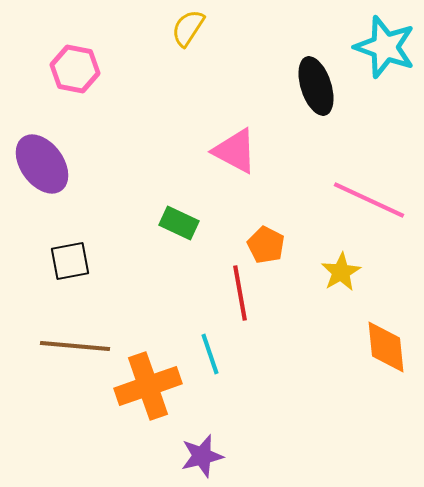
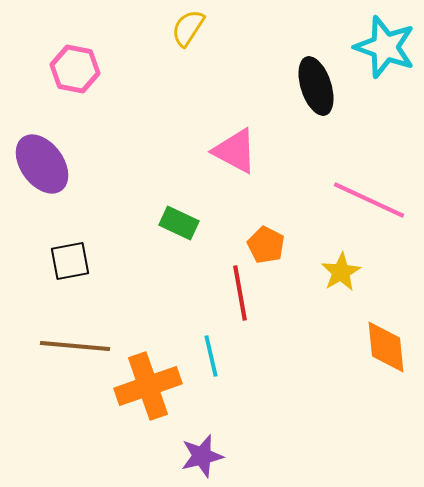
cyan line: moved 1 px right, 2 px down; rotated 6 degrees clockwise
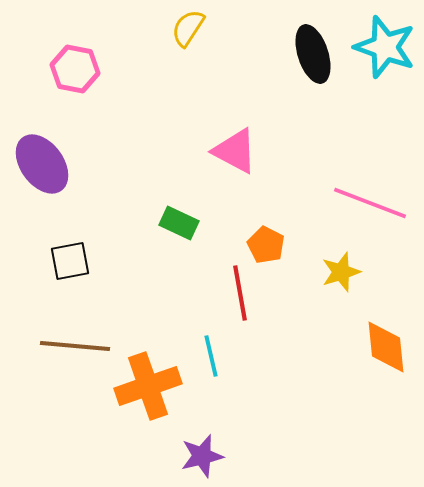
black ellipse: moved 3 px left, 32 px up
pink line: moved 1 px right, 3 px down; rotated 4 degrees counterclockwise
yellow star: rotated 12 degrees clockwise
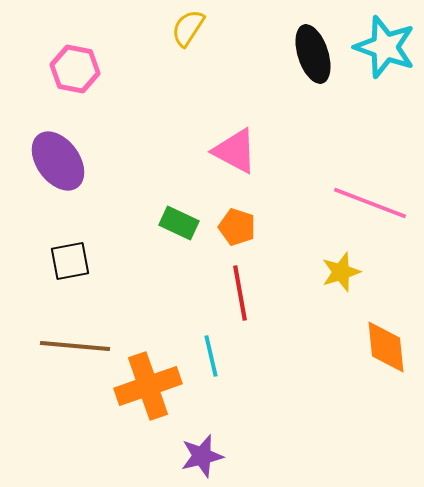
purple ellipse: moved 16 px right, 3 px up
orange pentagon: moved 29 px left, 18 px up; rotated 9 degrees counterclockwise
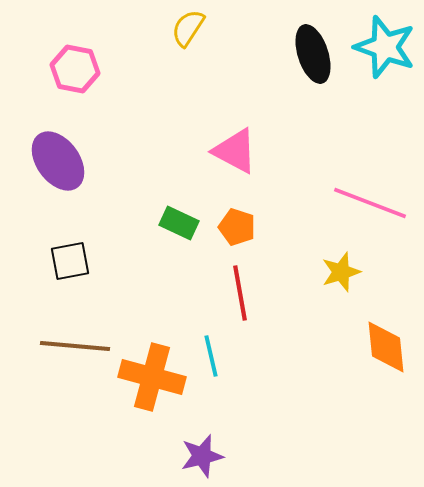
orange cross: moved 4 px right, 9 px up; rotated 34 degrees clockwise
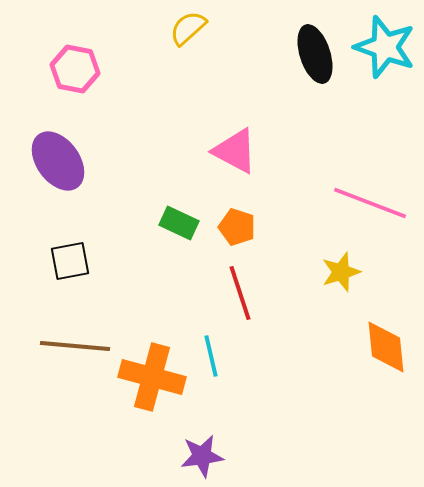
yellow semicircle: rotated 15 degrees clockwise
black ellipse: moved 2 px right
red line: rotated 8 degrees counterclockwise
purple star: rotated 6 degrees clockwise
